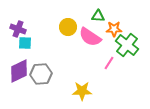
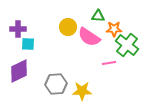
purple cross: rotated 21 degrees counterclockwise
pink semicircle: moved 1 px left
cyan square: moved 3 px right, 1 px down
pink line: rotated 48 degrees clockwise
gray hexagon: moved 15 px right, 10 px down
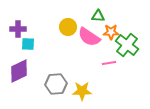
orange star: moved 3 px left, 3 px down
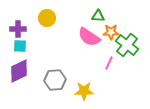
yellow circle: moved 21 px left, 9 px up
cyan square: moved 8 px left, 2 px down
pink line: rotated 56 degrees counterclockwise
gray hexagon: moved 1 px left, 4 px up
yellow star: moved 2 px right
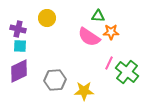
purple cross: rotated 14 degrees clockwise
green cross: moved 27 px down
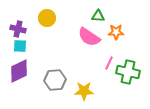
orange star: moved 5 px right
green cross: moved 1 px right; rotated 25 degrees counterclockwise
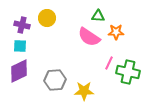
purple cross: moved 4 px right, 4 px up
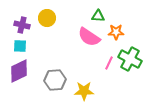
green cross: moved 2 px right, 13 px up; rotated 15 degrees clockwise
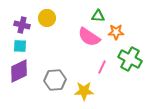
pink line: moved 7 px left, 4 px down
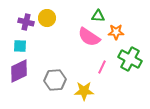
purple cross: moved 4 px right, 3 px up
